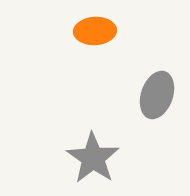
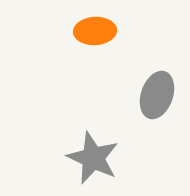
gray star: rotated 10 degrees counterclockwise
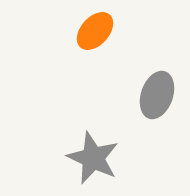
orange ellipse: rotated 45 degrees counterclockwise
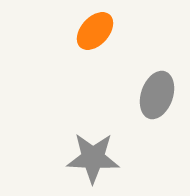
gray star: rotated 22 degrees counterclockwise
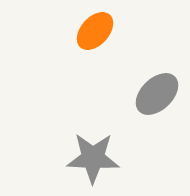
gray ellipse: moved 1 px up; rotated 27 degrees clockwise
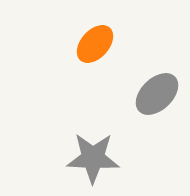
orange ellipse: moved 13 px down
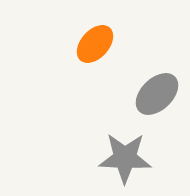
gray star: moved 32 px right
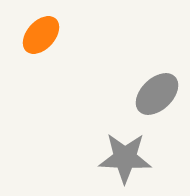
orange ellipse: moved 54 px left, 9 px up
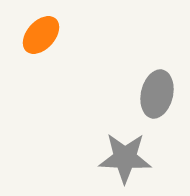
gray ellipse: rotated 33 degrees counterclockwise
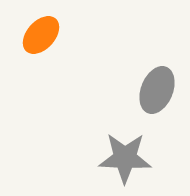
gray ellipse: moved 4 px up; rotated 9 degrees clockwise
